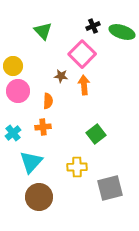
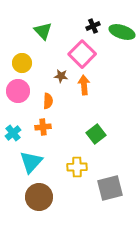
yellow circle: moved 9 px right, 3 px up
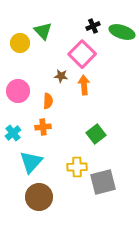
yellow circle: moved 2 px left, 20 px up
gray square: moved 7 px left, 6 px up
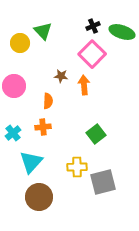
pink square: moved 10 px right
pink circle: moved 4 px left, 5 px up
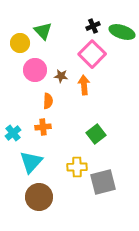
pink circle: moved 21 px right, 16 px up
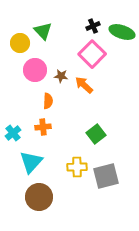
orange arrow: rotated 42 degrees counterclockwise
gray square: moved 3 px right, 6 px up
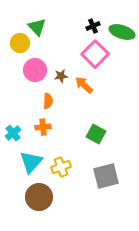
green triangle: moved 6 px left, 4 px up
pink square: moved 3 px right
brown star: rotated 16 degrees counterclockwise
green square: rotated 24 degrees counterclockwise
yellow cross: moved 16 px left; rotated 18 degrees counterclockwise
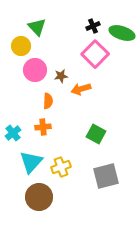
green ellipse: moved 1 px down
yellow circle: moved 1 px right, 3 px down
orange arrow: moved 3 px left, 4 px down; rotated 60 degrees counterclockwise
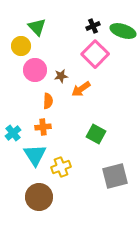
green ellipse: moved 1 px right, 2 px up
orange arrow: rotated 18 degrees counterclockwise
cyan triangle: moved 4 px right, 7 px up; rotated 15 degrees counterclockwise
gray square: moved 9 px right
